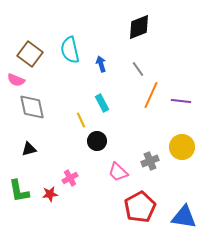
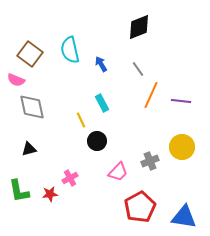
blue arrow: rotated 14 degrees counterclockwise
pink trapezoid: rotated 90 degrees counterclockwise
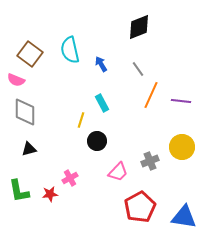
gray diamond: moved 7 px left, 5 px down; rotated 12 degrees clockwise
yellow line: rotated 42 degrees clockwise
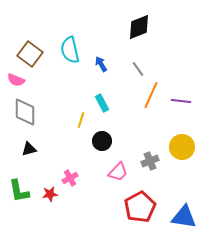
black circle: moved 5 px right
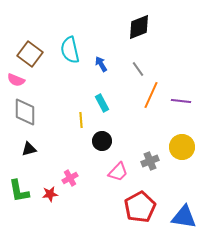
yellow line: rotated 21 degrees counterclockwise
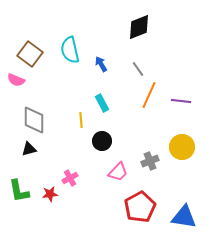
orange line: moved 2 px left
gray diamond: moved 9 px right, 8 px down
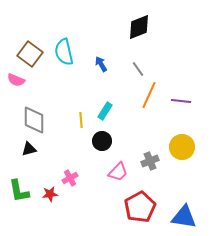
cyan semicircle: moved 6 px left, 2 px down
cyan rectangle: moved 3 px right, 8 px down; rotated 60 degrees clockwise
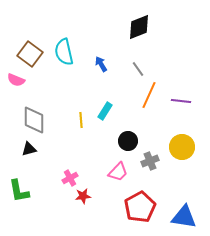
black circle: moved 26 px right
red star: moved 33 px right, 2 px down
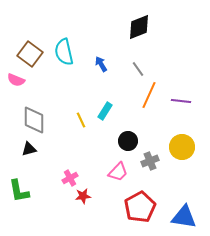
yellow line: rotated 21 degrees counterclockwise
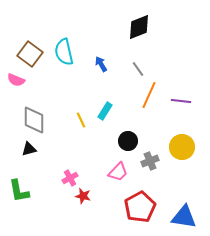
red star: rotated 21 degrees clockwise
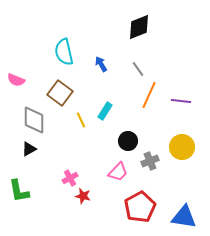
brown square: moved 30 px right, 39 px down
black triangle: rotated 14 degrees counterclockwise
